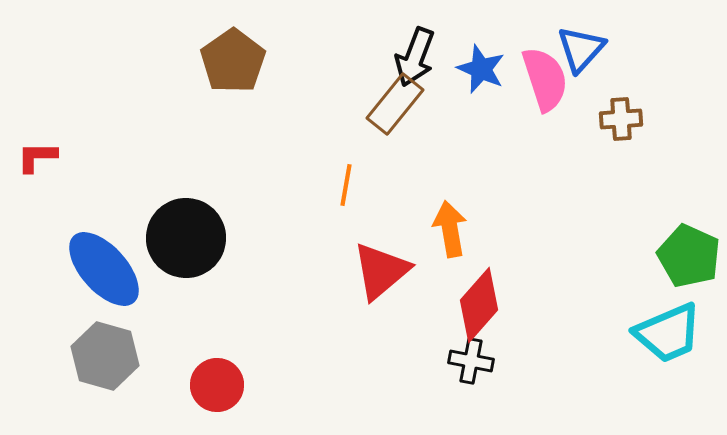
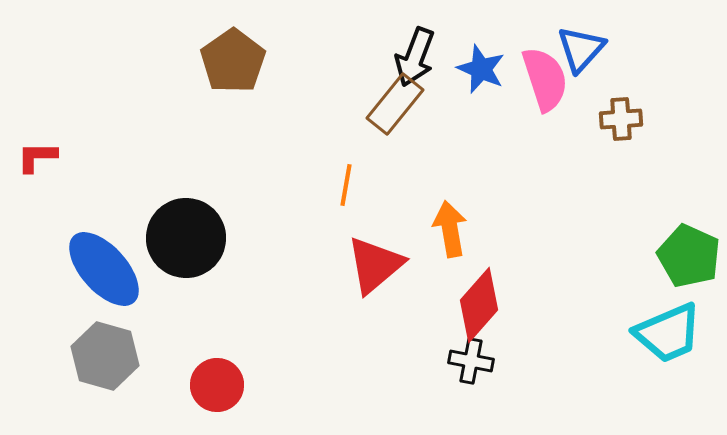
red triangle: moved 6 px left, 6 px up
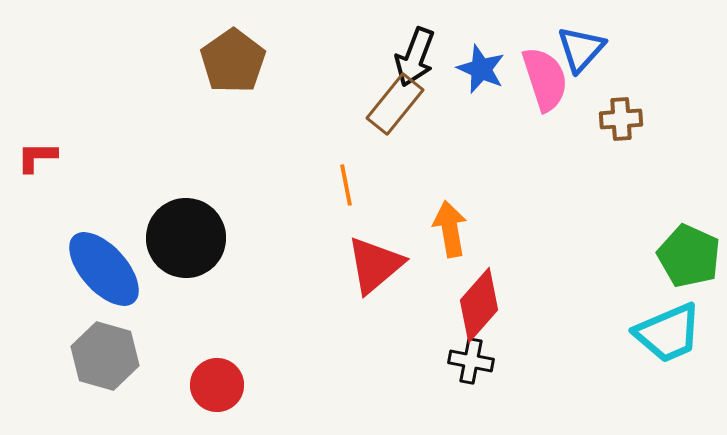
orange line: rotated 21 degrees counterclockwise
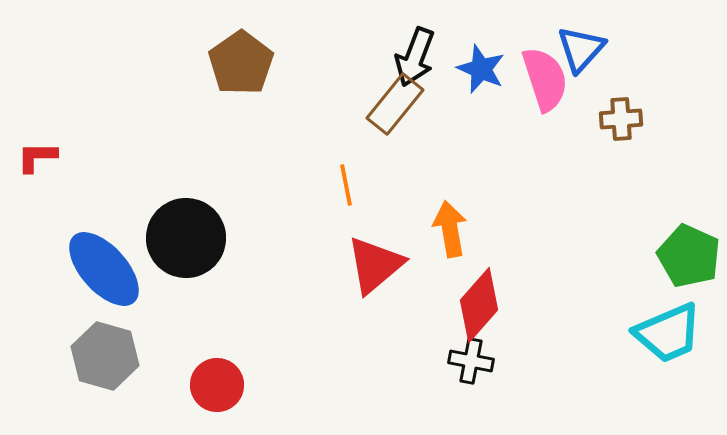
brown pentagon: moved 8 px right, 2 px down
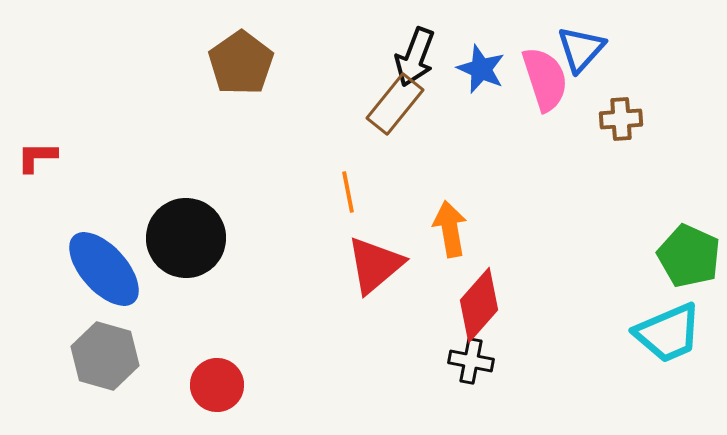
orange line: moved 2 px right, 7 px down
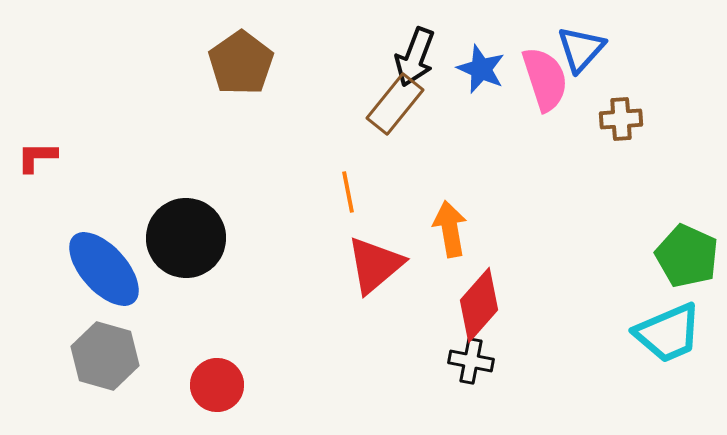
green pentagon: moved 2 px left
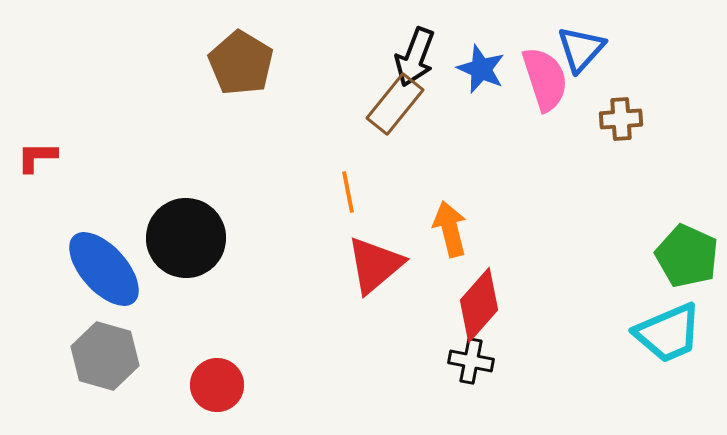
brown pentagon: rotated 6 degrees counterclockwise
orange arrow: rotated 4 degrees counterclockwise
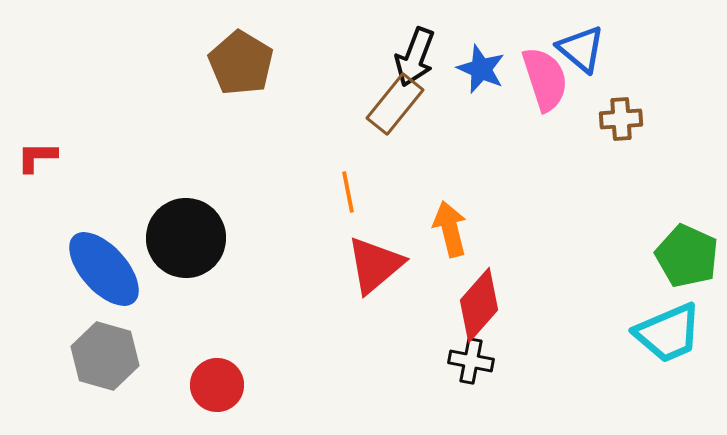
blue triangle: rotated 32 degrees counterclockwise
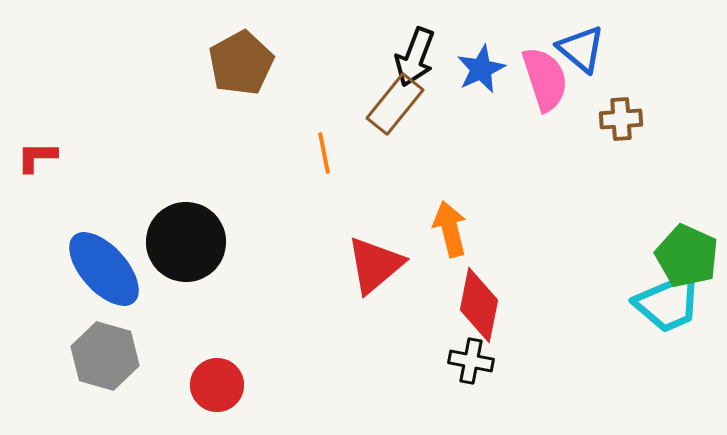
brown pentagon: rotated 12 degrees clockwise
blue star: rotated 24 degrees clockwise
orange line: moved 24 px left, 39 px up
black circle: moved 4 px down
red diamond: rotated 30 degrees counterclockwise
cyan trapezoid: moved 30 px up
